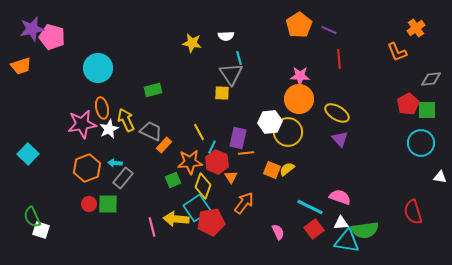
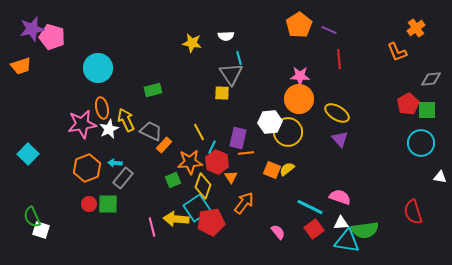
pink semicircle at (278, 232): rotated 14 degrees counterclockwise
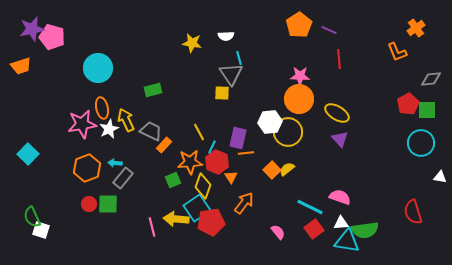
orange square at (272, 170): rotated 24 degrees clockwise
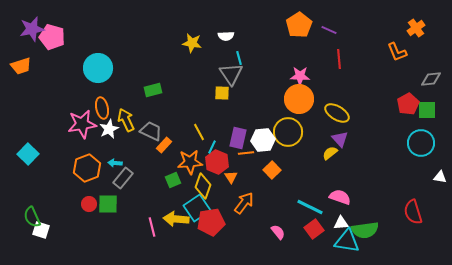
white hexagon at (270, 122): moved 7 px left, 18 px down
yellow semicircle at (287, 169): moved 43 px right, 16 px up
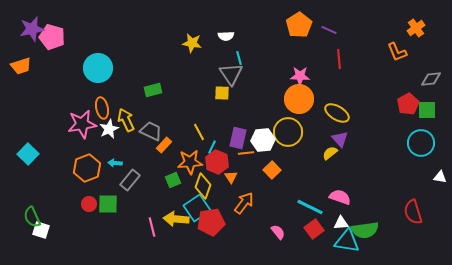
gray rectangle at (123, 178): moved 7 px right, 2 px down
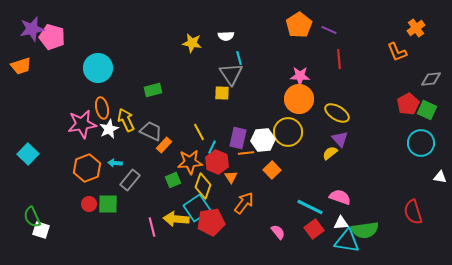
green square at (427, 110): rotated 24 degrees clockwise
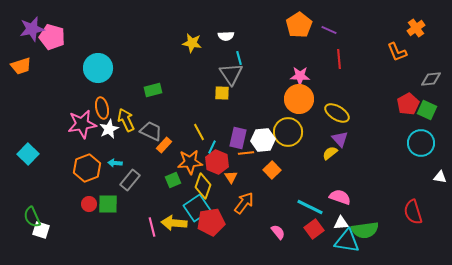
yellow arrow at (176, 219): moved 2 px left, 4 px down
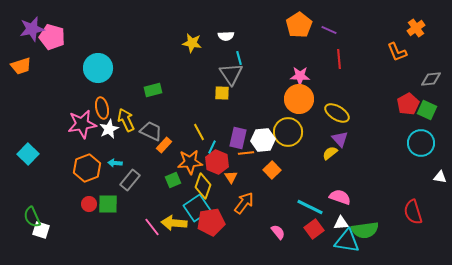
pink line at (152, 227): rotated 24 degrees counterclockwise
